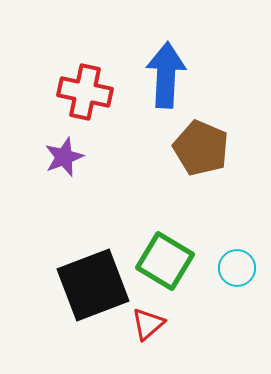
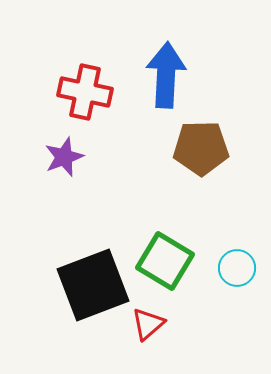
brown pentagon: rotated 24 degrees counterclockwise
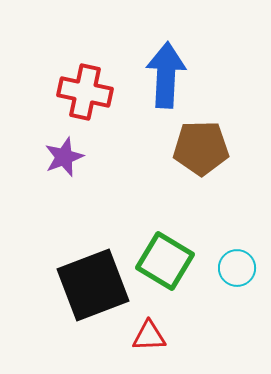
red triangle: moved 1 px right, 12 px down; rotated 39 degrees clockwise
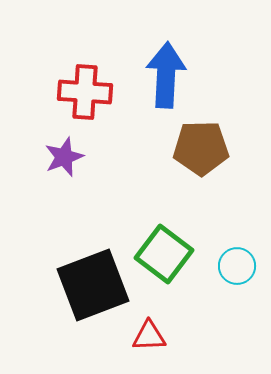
red cross: rotated 8 degrees counterclockwise
green square: moved 1 px left, 7 px up; rotated 6 degrees clockwise
cyan circle: moved 2 px up
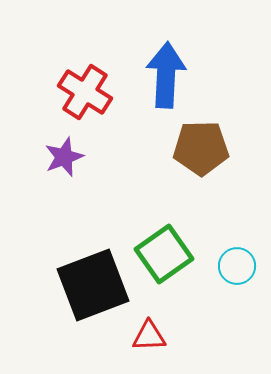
red cross: rotated 28 degrees clockwise
green square: rotated 18 degrees clockwise
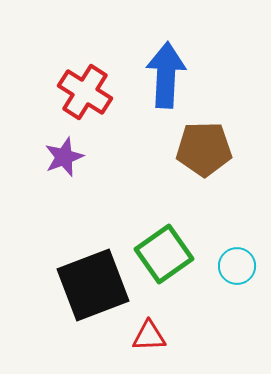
brown pentagon: moved 3 px right, 1 px down
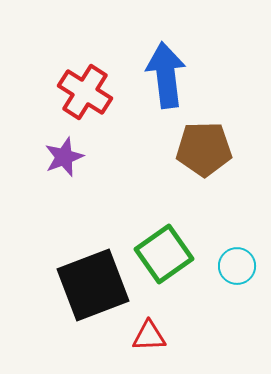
blue arrow: rotated 10 degrees counterclockwise
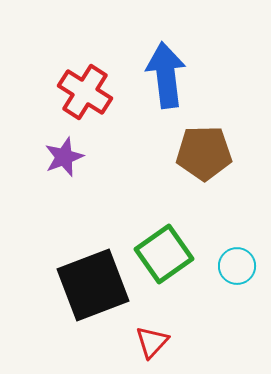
brown pentagon: moved 4 px down
red triangle: moved 3 px right, 6 px down; rotated 45 degrees counterclockwise
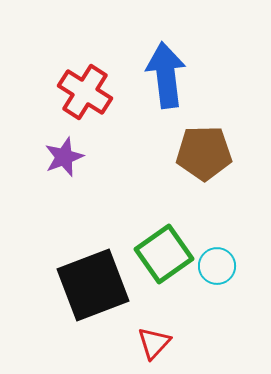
cyan circle: moved 20 px left
red triangle: moved 2 px right, 1 px down
